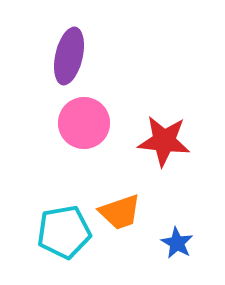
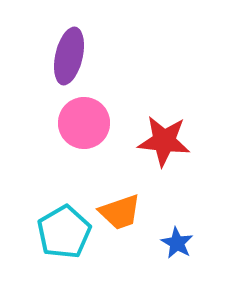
cyan pentagon: rotated 20 degrees counterclockwise
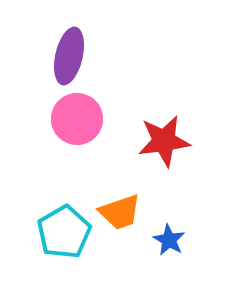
pink circle: moved 7 px left, 4 px up
red star: rotated 14 degrees counterclockwise
blue star: moved 8 px left, 3 px up
